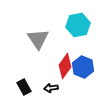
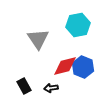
red diamond: rotated 40 degrees clockwise
black rectangle: moved 1 px up
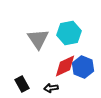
cyan hexagon: moved 9 px left, 8 px down
red diamond: rotated 10 degrees counterclockwise
black rectangle: moved 2 px left, 2 px up
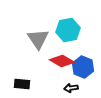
cyan hexagon: moved 1 px left, 3 px up
red diamond: moved 3 px left, 5 px up; rotated 55 degrees clockwise
black rectangle: rotated 56 degrees counterclockwise
black arrow: moved 20 px right
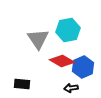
blue hexagon: rotated 15 degrees clockwise
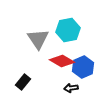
black rectangle: moved 1 px right, 2 px up; rotated 56 degrees counterclockwise
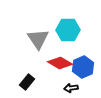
cyan hexagon: rotated 10 degrees clockwise
red diamond: moved 2 px left, 2 px down
black rectangle: moved 4 px right
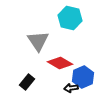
cyan hexagon: moved 2 px right, 12 px up; rotated 15 degrees clockwise
gray triangle: moved 2 px down
blue hexagon: moved 10 px down
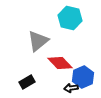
gray triangle: rotated 25 degrees clockwise
red diamond: rotated 15 degrees clockwise
black rectangle: rotated 21 degrees clockwise
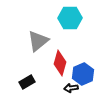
cyan hexagon: rotated 15 degrees counterclockwise
red diamond: rotated 60 degrees clockwise
blue hexagon: moved 3 px up
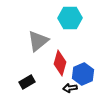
black arrow: moved 1 px left
